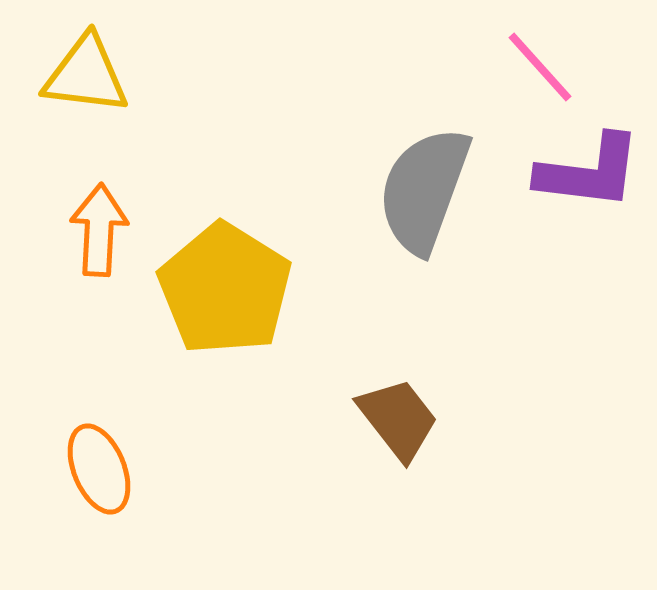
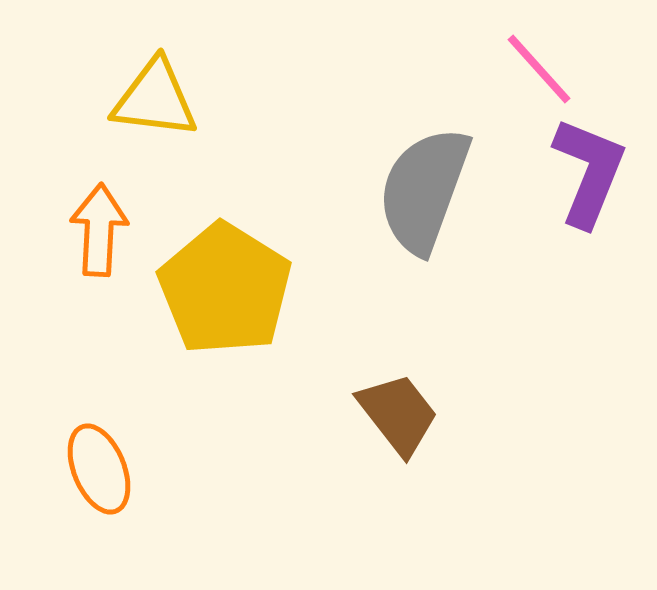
pink line: moved 1 px left, 2 px down
yellow triangle: moved 69 px right, 24 px down
purple L-shape: rotated 75 degrees counterclockwise
brown trapezoid: moved 5 px up
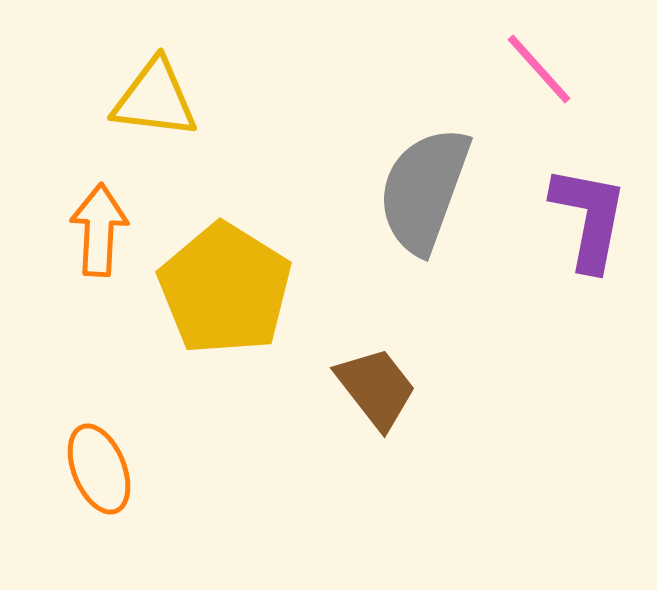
purple L-shape: moved 46 px down; rotated 11 degrees counterclockwise
brown trapezoid: moved 22 px left, 26 px up
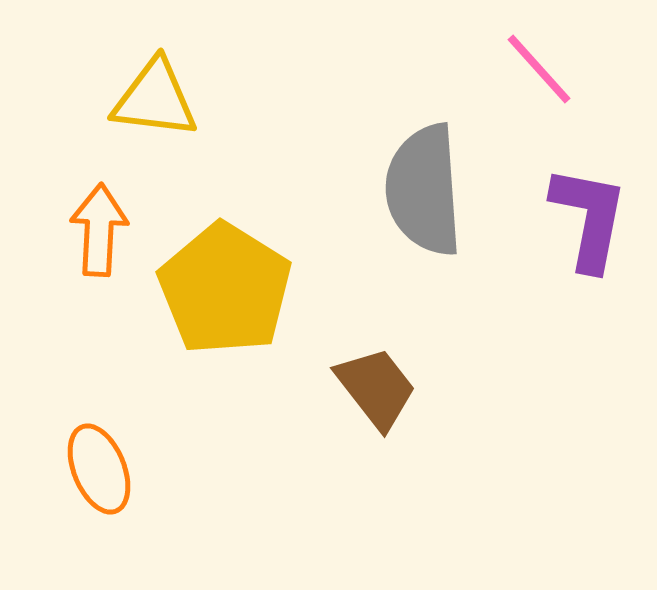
gray semicircle: rotated 24 degrees counterclockwise
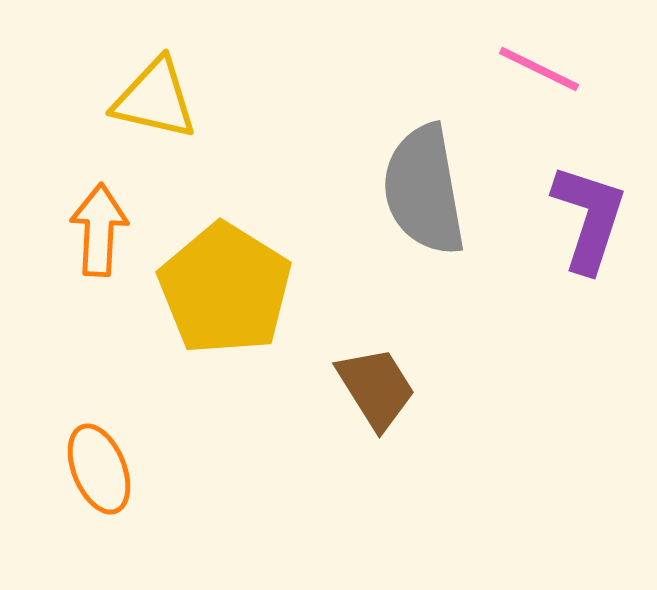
pink line: rotated 22 degrees counterclockwise
yellow triangle: rotated 6 degrees clockwise
gray semicircle: rotated 6 degrees counterclockwise
purple L-shape: rotated 7 degrees clockwise
brown trapezoid: rotated 6 degrees clockwise
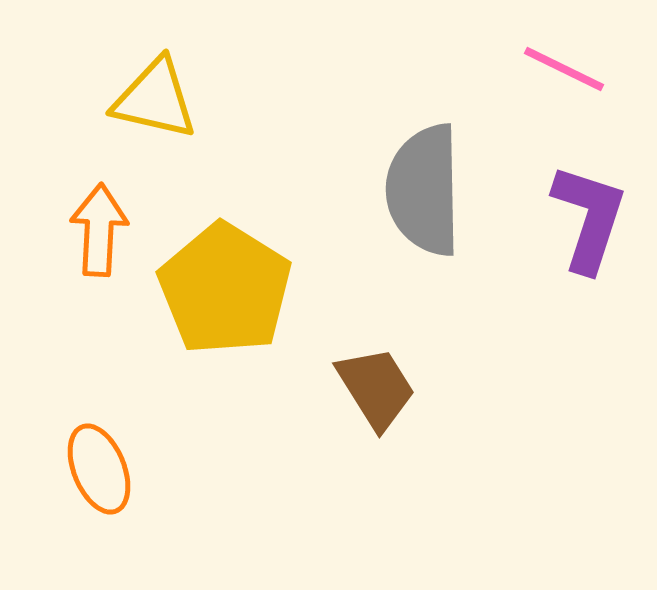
pink line: moved 25 px right
gray semicircle: rotated 9 degrees clockwise
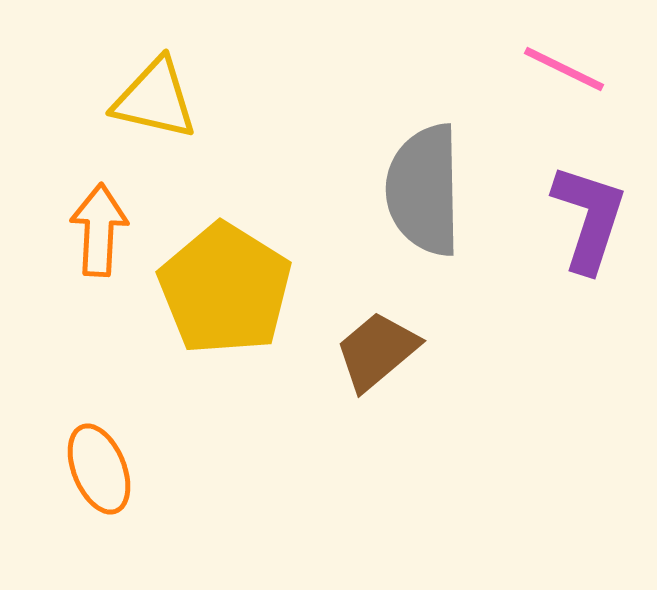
brown trapezoid: moved 1 px right, 37 px up; rotated 98 degrees counterclockwise
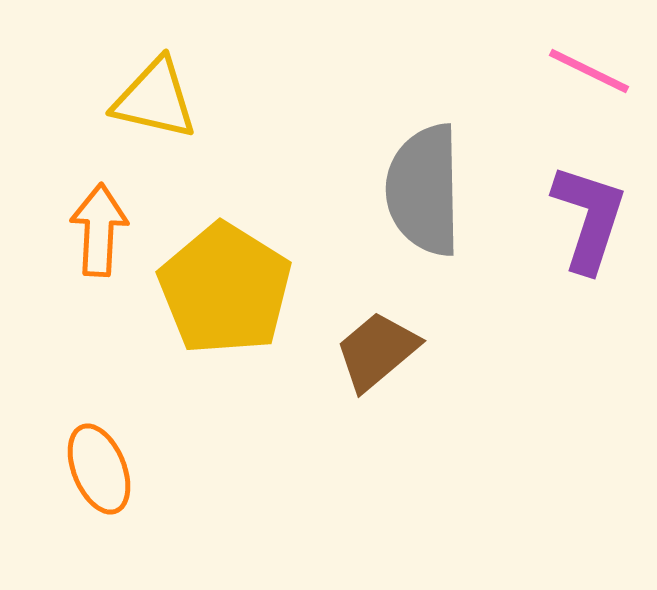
pink line: moved 25 px right, 2 px down
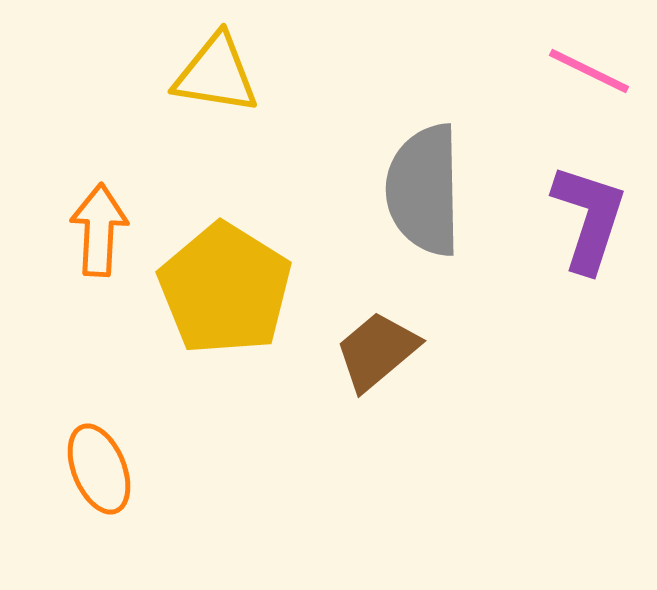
yellow triangle: moved 61 px right, 25 px up; rotated 4 degrees counterclockwise
